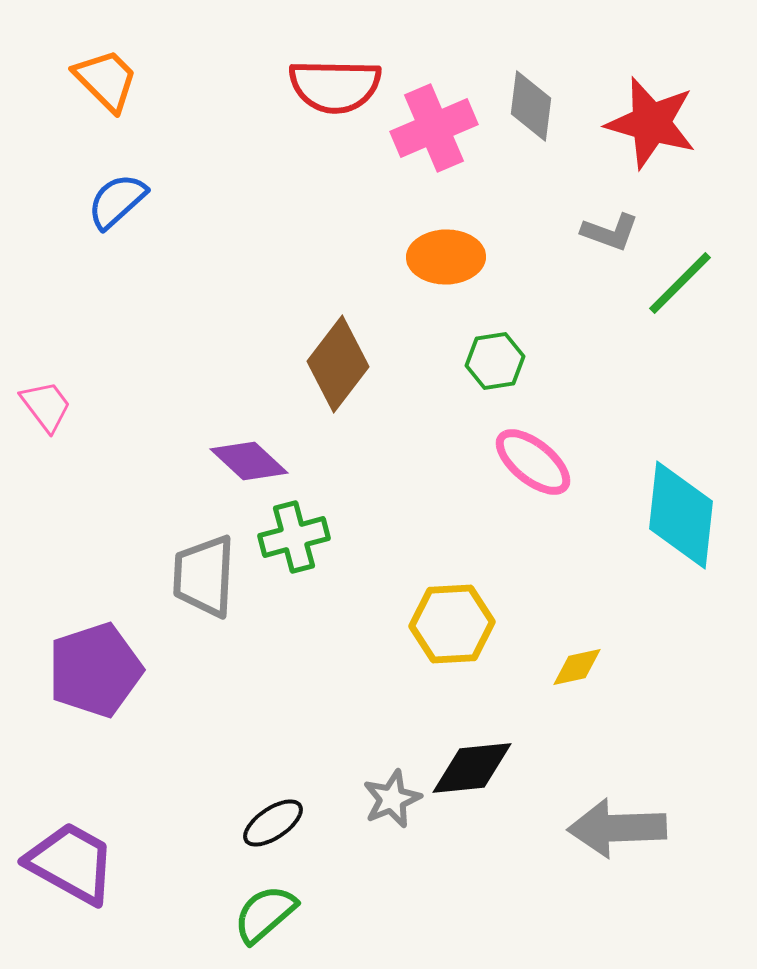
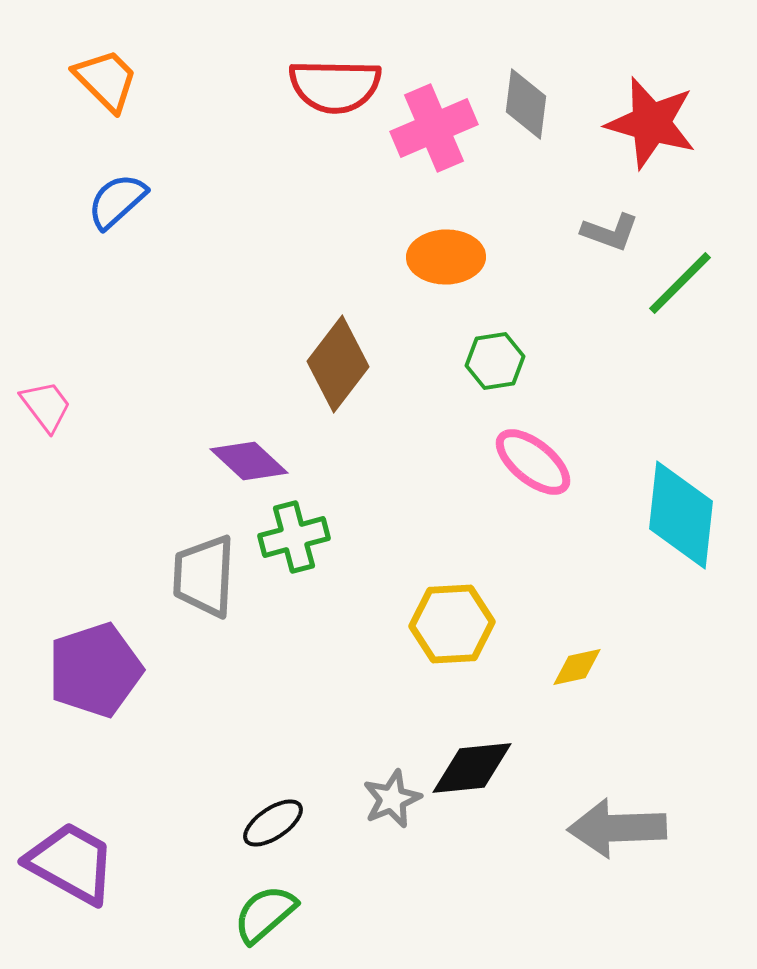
gray diamond: moved 5 px left, 2 px up
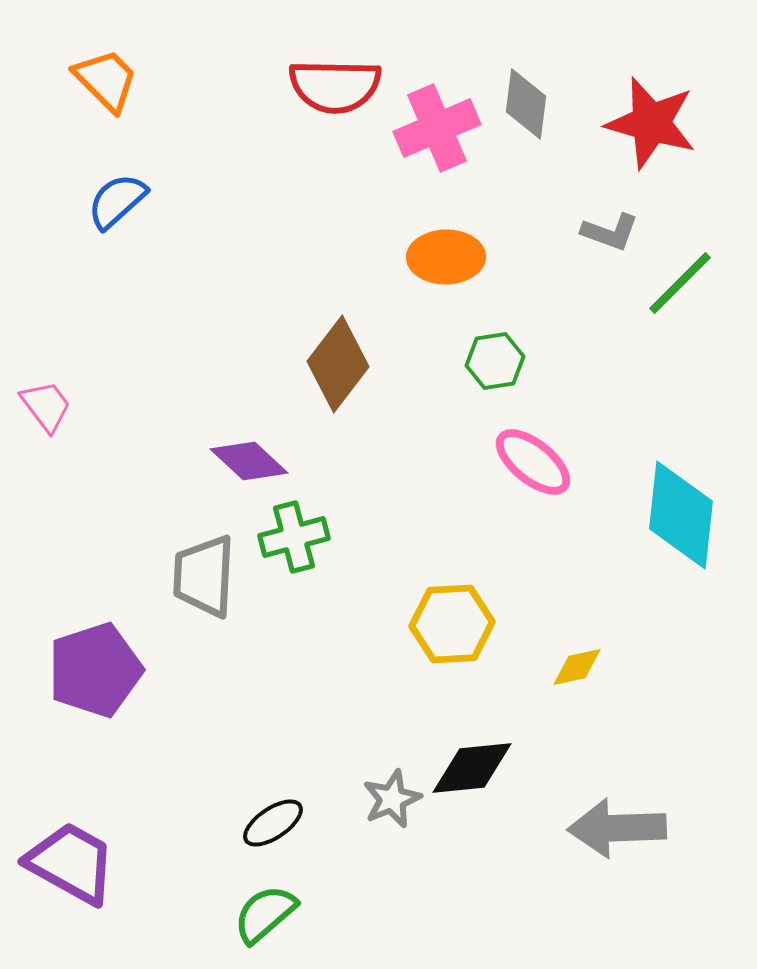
pink cross: moved 3 px right
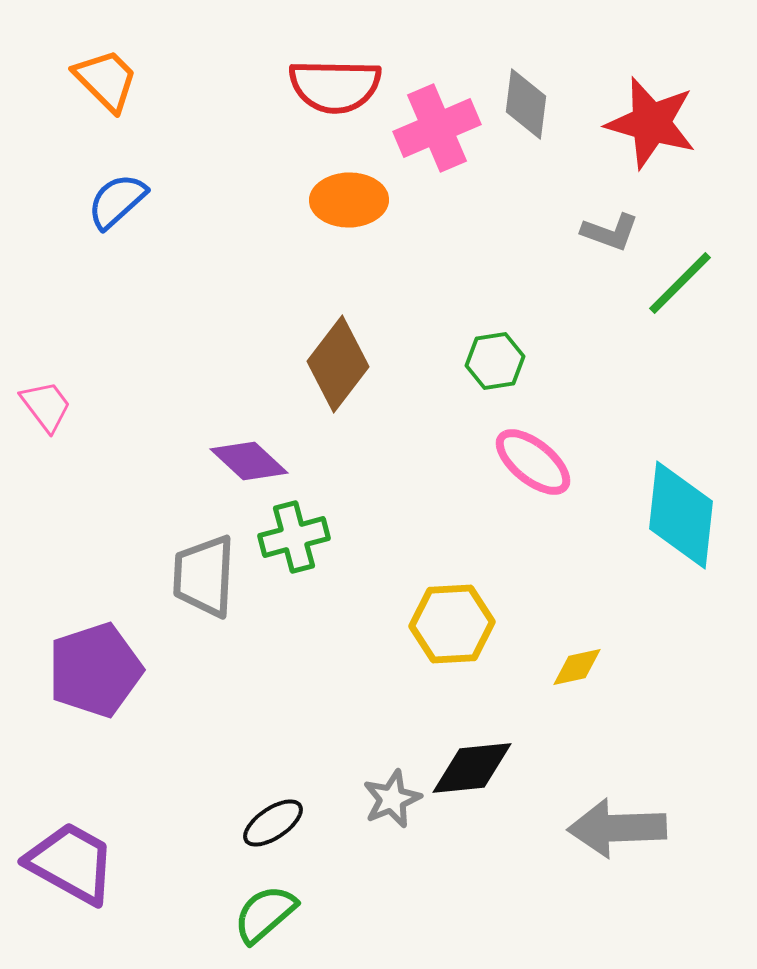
orange ellipse: moved 97 px left, 57 px up
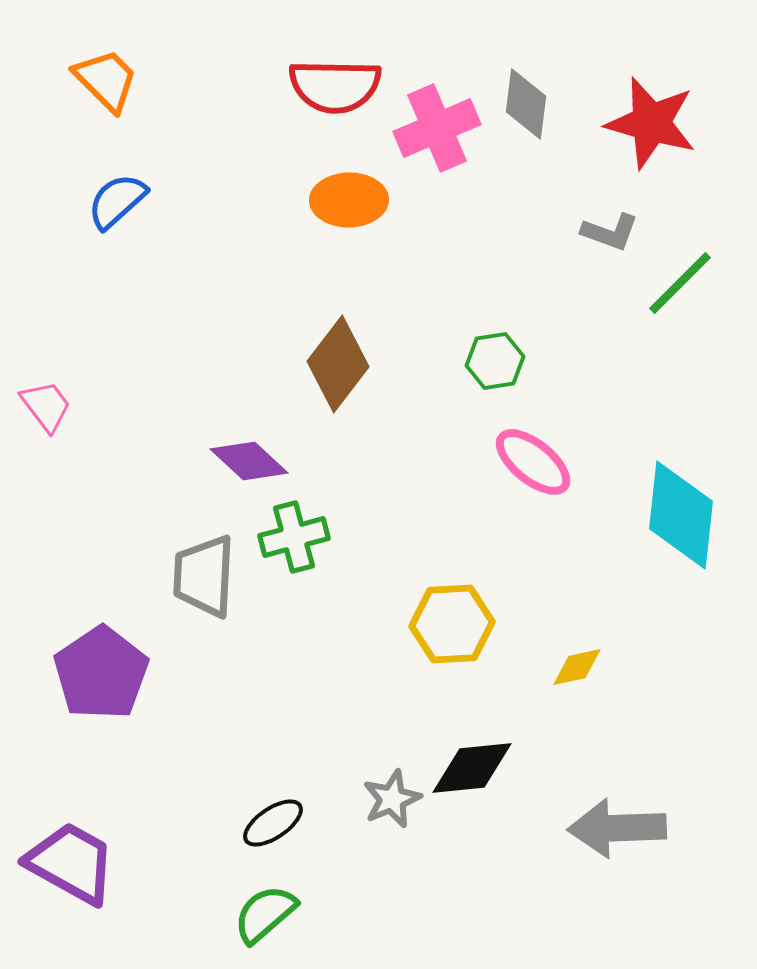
purple pentagon: moved 6 px right, 3 px down; rotated 16 degrees counterclockwise
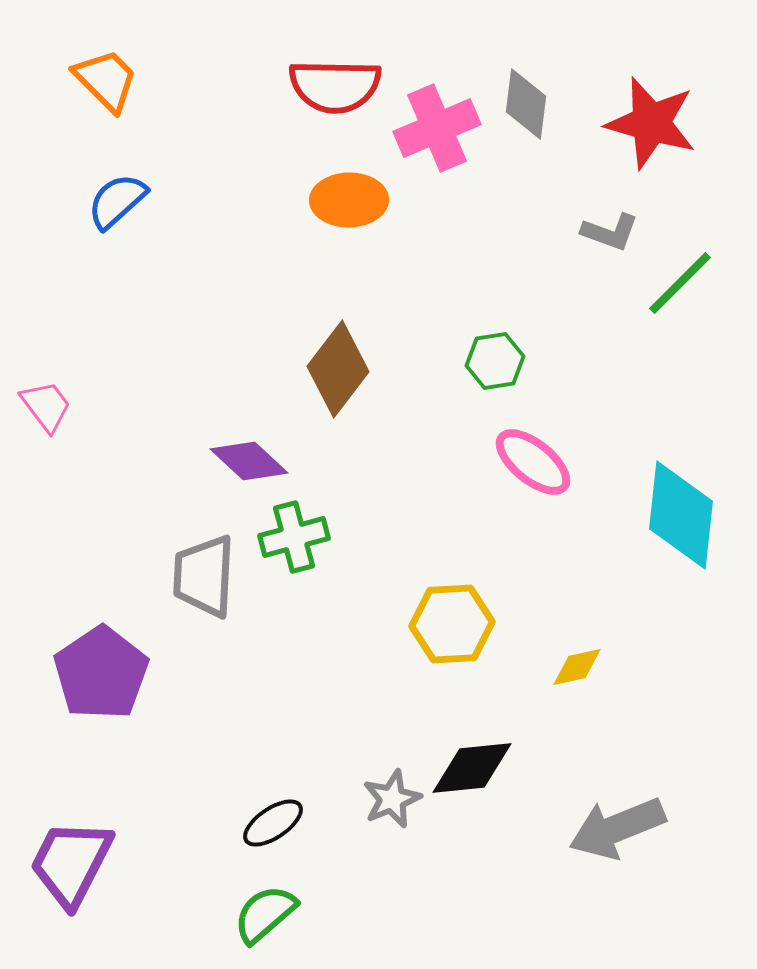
brown diamond: moved 5 px down
gray arrow: rotated 20 degrees counterclockwise
purple trapezoid: rotated 92 degrees counterclockwise
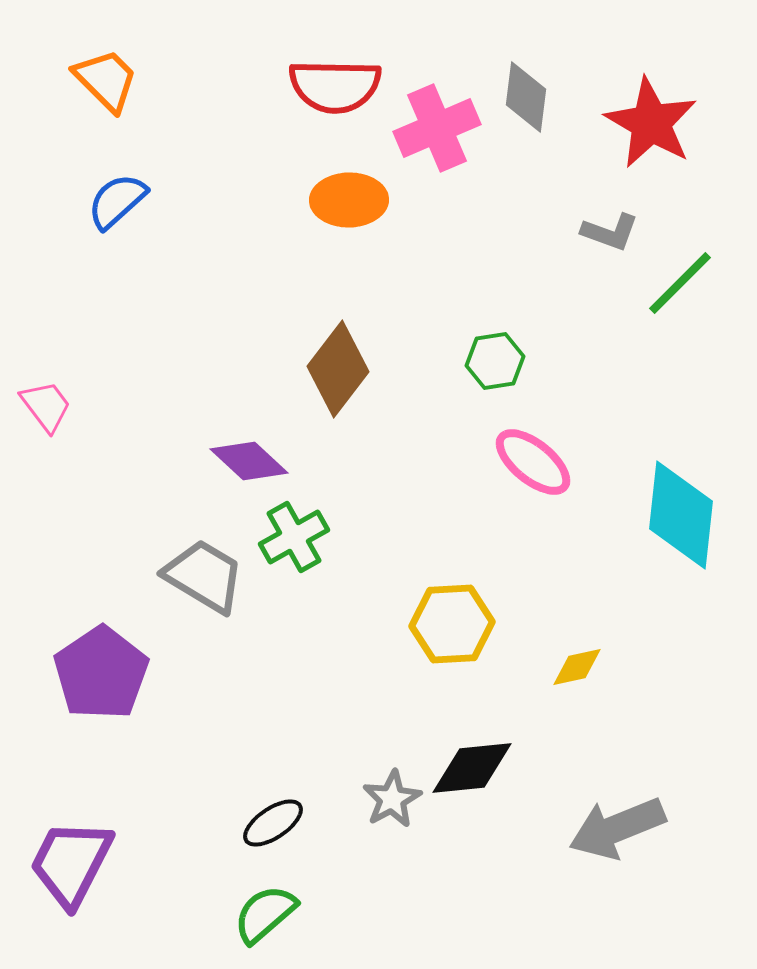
gray diamond: moved 7 px up
red star: rotated 14 degrees clockwise
green cross: rotated 14 degrees counterclockwise
gray trapezoid: rotated 118 degrees clockwise
gray star: rotated 6 degrees counterclockwise
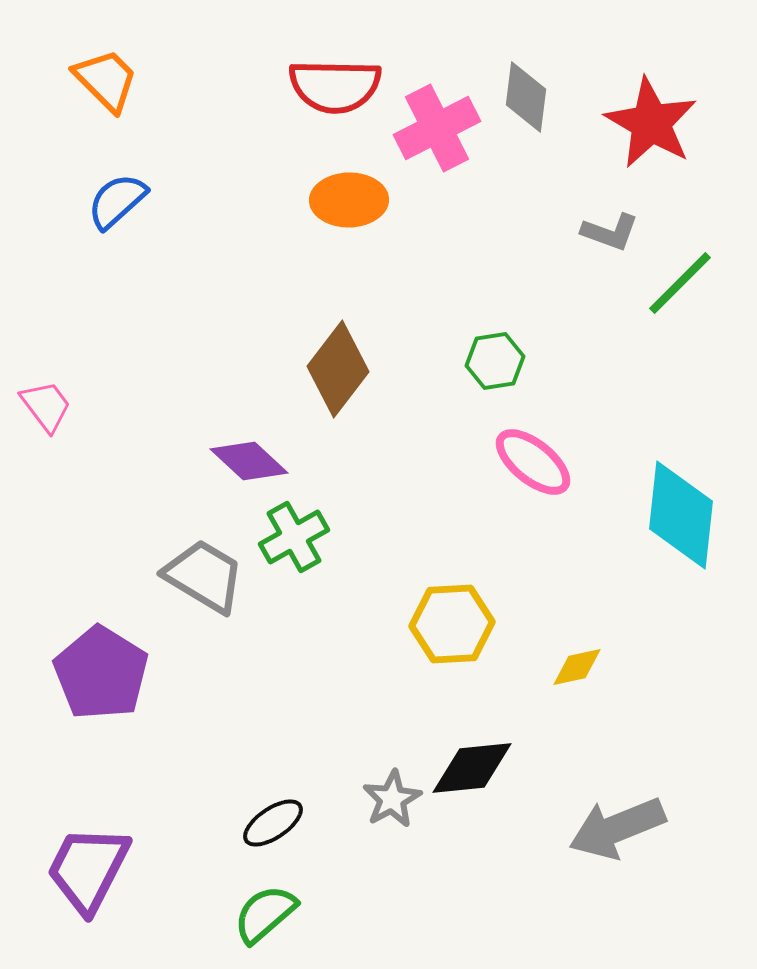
pink cross: rotated 4 degrees counterclockwise
purple pentagon: rotated 6 degrees counterclockwise
purple trapezoid: moved 17 px right, 6 px down
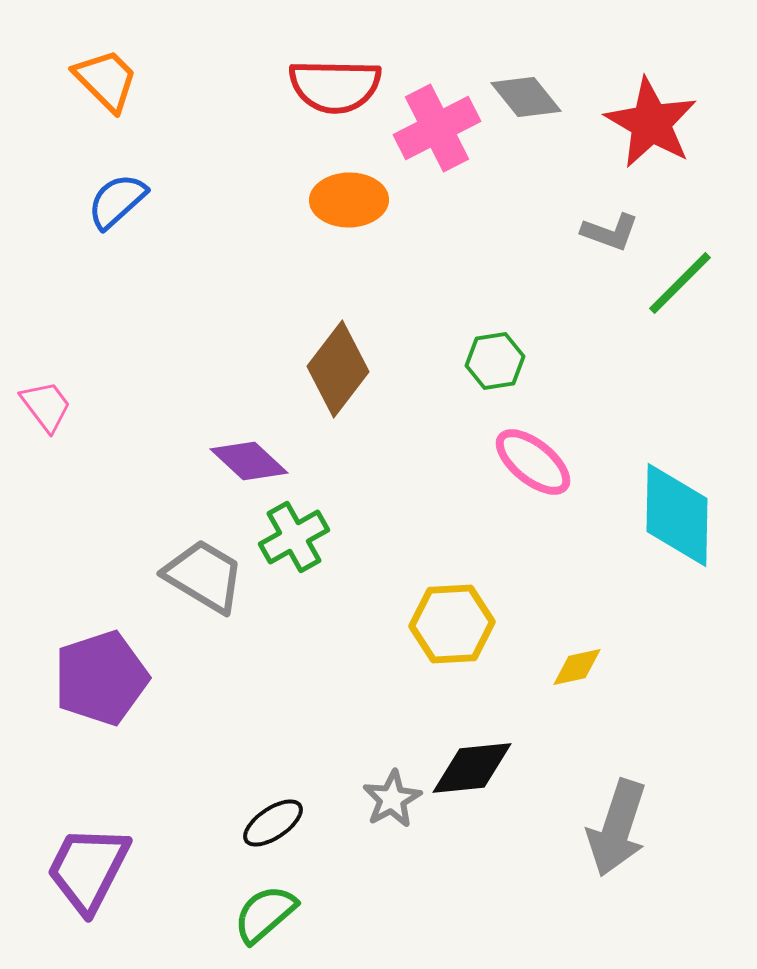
gray diamond: rotated 46 degrees counterclockwise
cyan diamond: moved 4 px left; rotated 5 degrees counterclockwise
purple pentagon: moved 5 px down; rotated 22 degrees clockwise
gray arrow: rotated 50 degrees counterclockwise
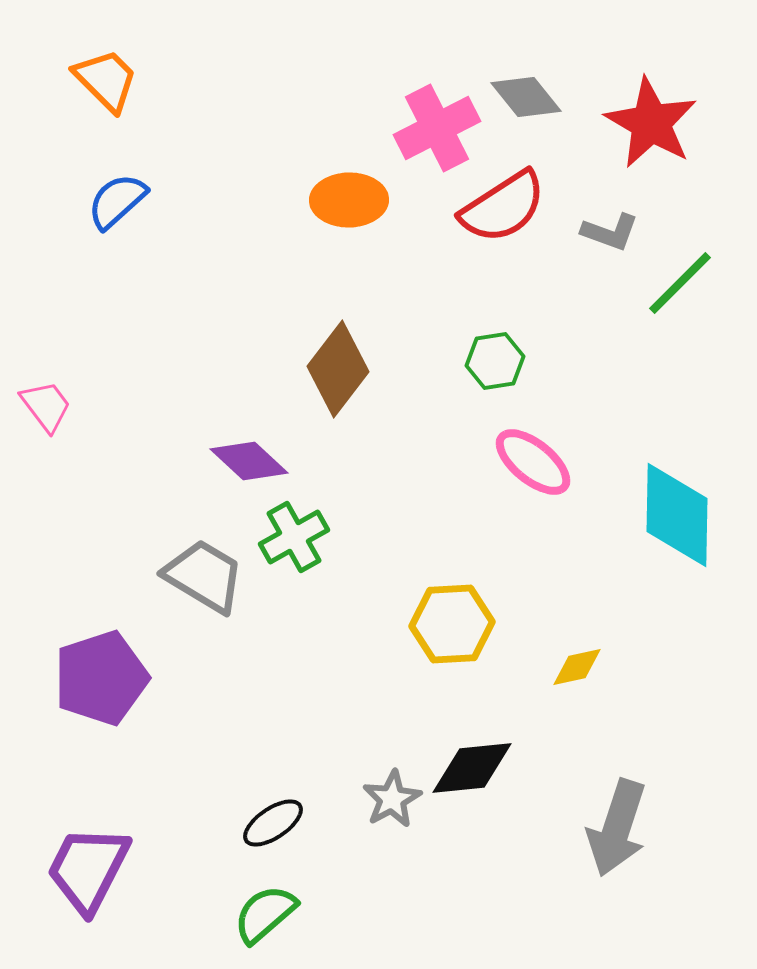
red semicircle: moved 168 px right, 121 px down; rotated 34 degrees counterclockwise
